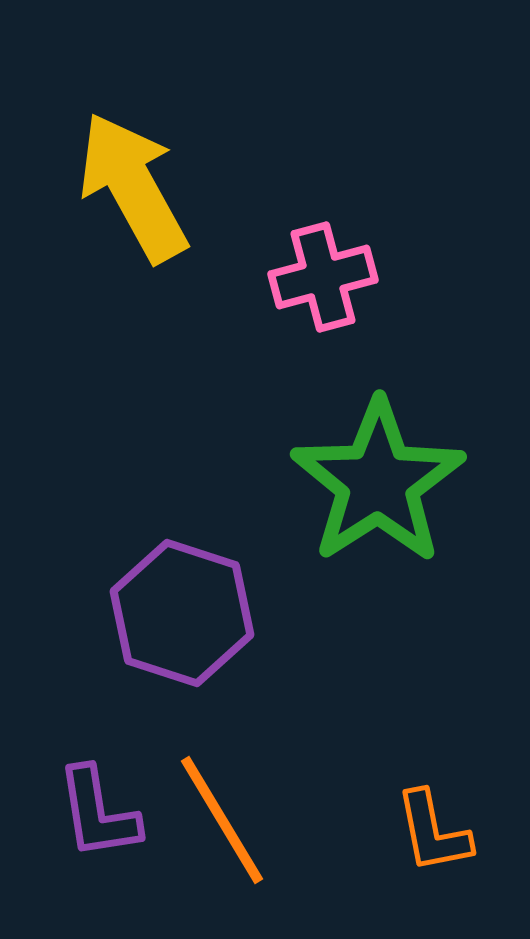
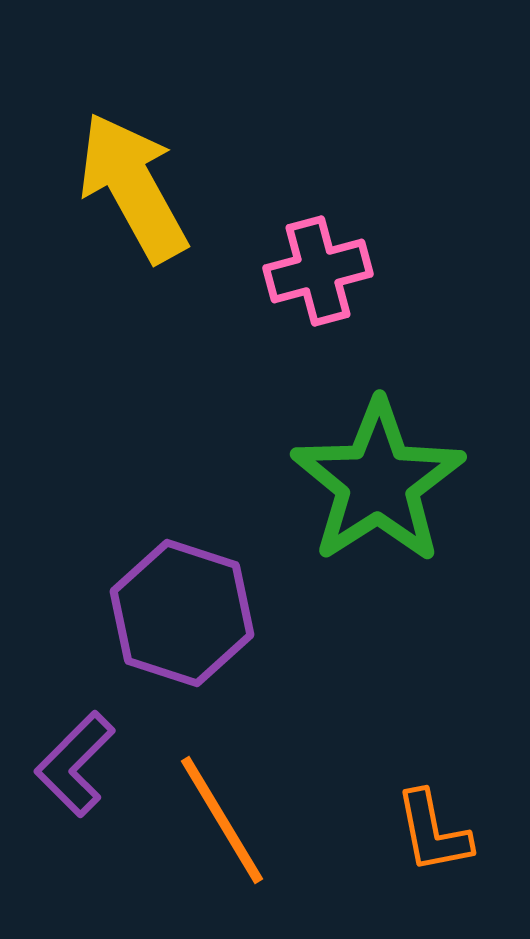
pink cross: moved 5 px left, 6 px up
purple L-shape: moved 23 px left, 49 px up; rotated 54 degrees clockwise
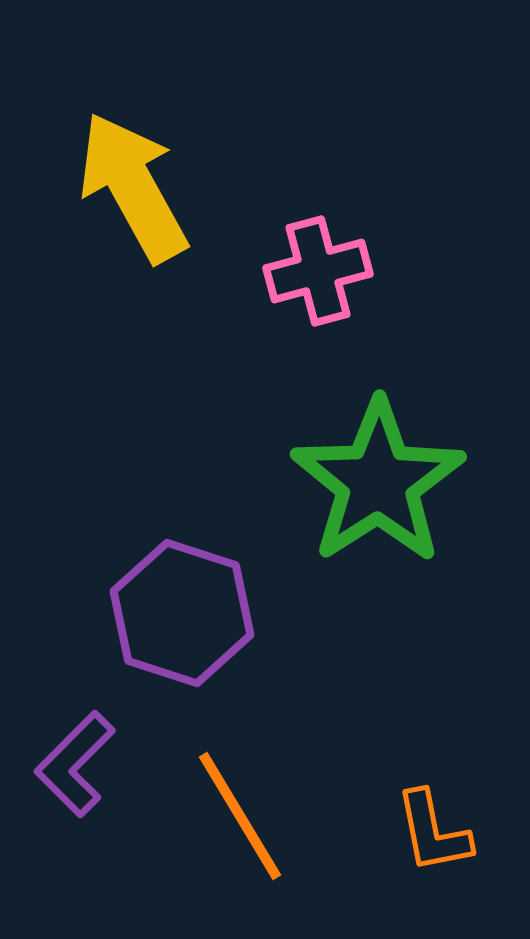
orange line: moved 18 px right, 4 px up
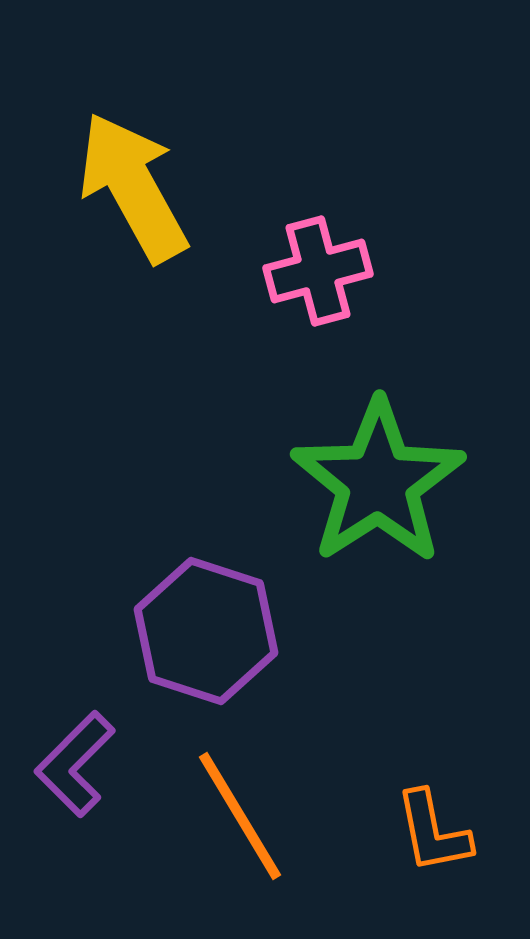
purple hexagon: moved 24 px right, 18 px down
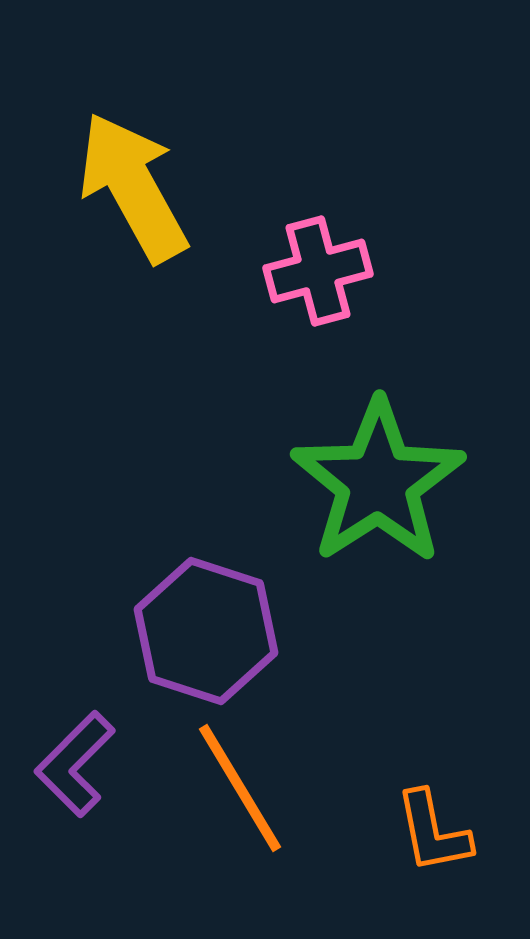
orange line: moved 28 px up
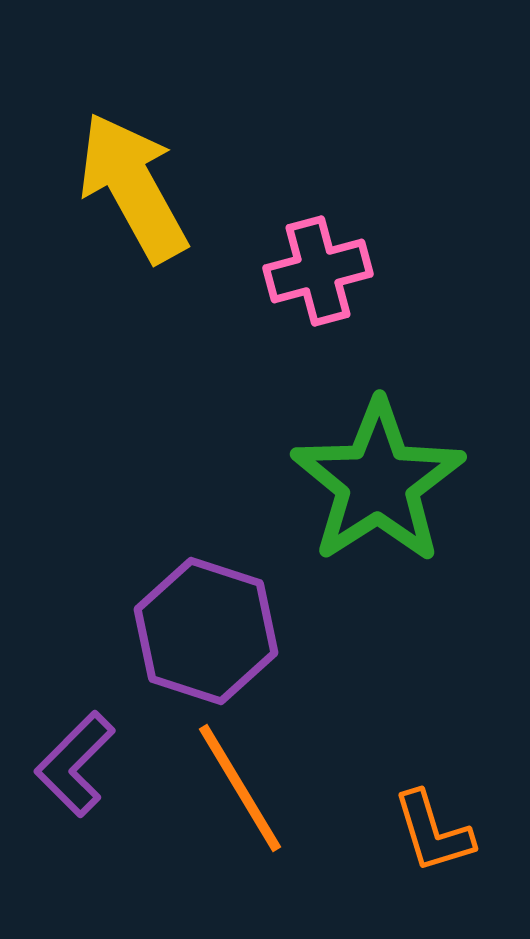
orange L-shape: rotated 6 degrees counterclockwise
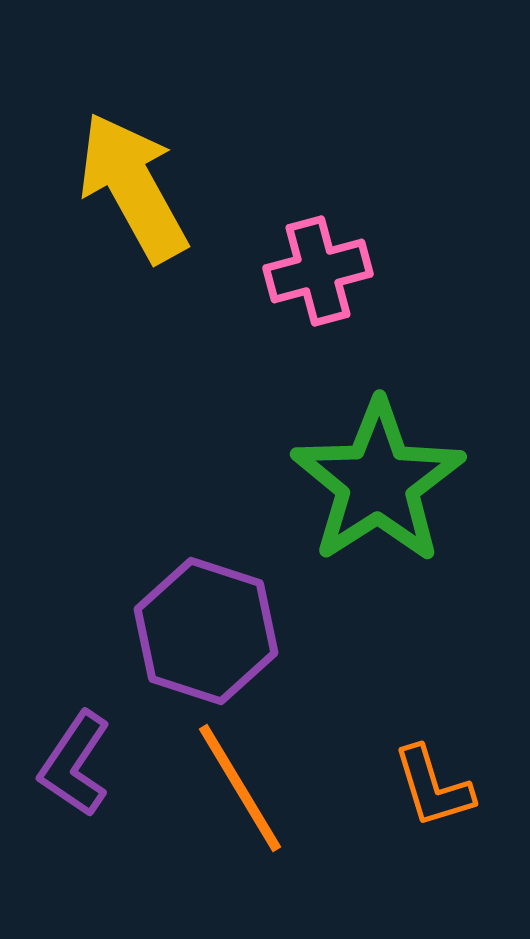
purple L-shape: rotated 11 degrees counterclockwise
orange L-shape: moved 45 px up
